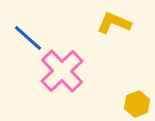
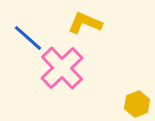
yellow L-shape: moved 29 px left
pink cross: moved 3 px up
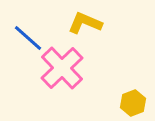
yellow hexagon: moved 4 px left, 1 px up
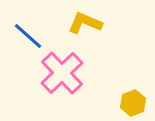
blue line: moved 2 px up
pink cross: moved 5 px down
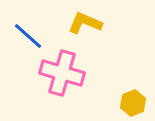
pink cross: rotated 30 degrees counterclockwise
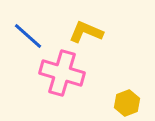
yellow L-shape: moved 1 px right, 9 px down
yellow hexagon: moved 6 px left
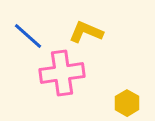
pink cross: rotated 24 degrees counterclockwise
yellow hexagon: rotated 10 degrees counterclockwise
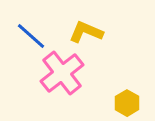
blue line: moved 3 px right
pink cross: rotated 30 degrees counterclockwise
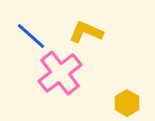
pink cross: moved 2 px left
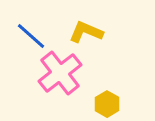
yellow hexagon: moved 20 px left, 1 px down
